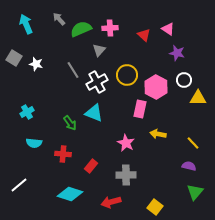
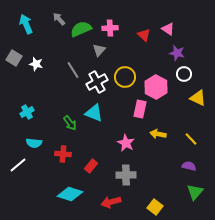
yellow circle: moved 2 px left, 2 px down
white circle: moved 6 px up
yellow triangle: rotated 24 degrees clockwise
yellow line: moved 2 px left, 4 px up
white line: moved 1 px left, 20 px up
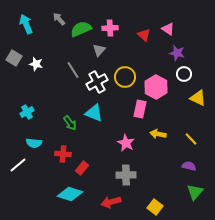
red rectangle: moved 9 px left, 2 px down
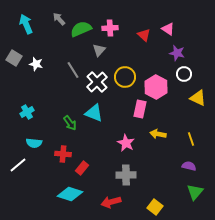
white cross: rotated 15 degrees counterclockwise
yellow line: rotated 24 degrees clockwise
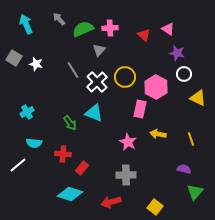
green semicircle: moved 2 px right
pink star: moved 2 px right, 1 px up
purple semicircle: moved 5 px left, 3 px down
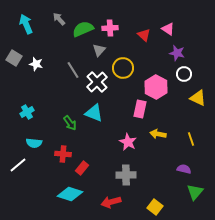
yellow circle: moved 2 px left, 9 px up
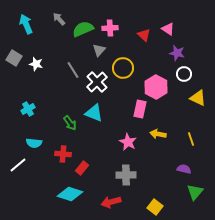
cyan cross: moved 1 px right, 3 px up
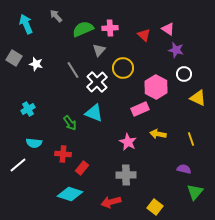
gray arrow: moved 3 px left, 3 px up
purple star: moved 1 px left, 3 px up
pink rectangle: rotated 54 degrees clockwise
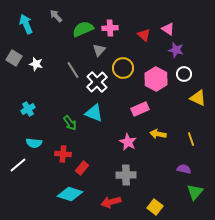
pink hexagon: moved 8 px up
